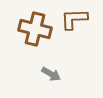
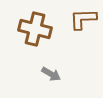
brown L-shape: moved 9 px right
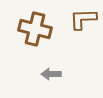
gray arrow: rotated 150 degrees clockwise
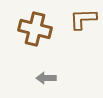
gray arrow: moved 5 px left, 4 px down
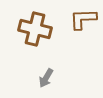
gray arrow: rotated 60 degrees counterclockwise
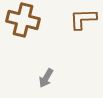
brown cross: moved 12 px left, 9 px up
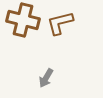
brown L-shape: moved 23 px left, 4 px down; rotated 12 degrees counterclockwise
